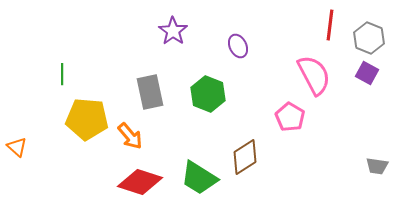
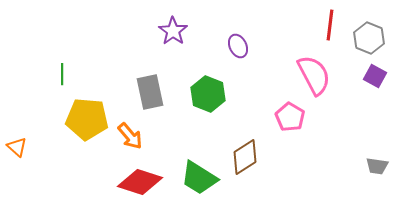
purple square: moved 8 px right, 3 px down
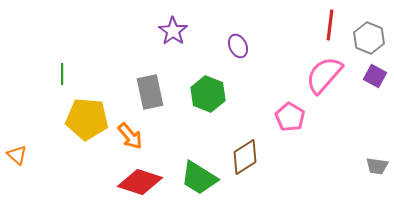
pink semicircle: moved 10 px right; rotated 111 degrees counterclockwise
orange triangle: moved 8 px down
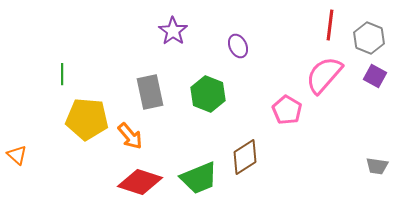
pink pentagon: moved 3 px left, 7 px up
green trapezoid: rotated 54 degrees counterclockwise
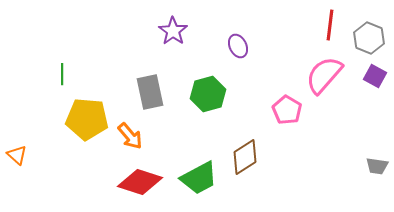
green hexagon: rotated 24 degrees clockwise
green trapezoid: rotated 6 degrees counterclockwise
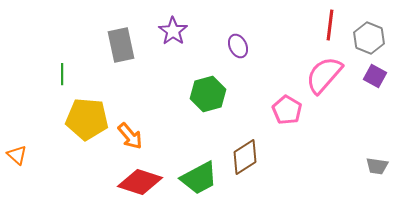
gray rectangle: moved 29 px left, 47 px up
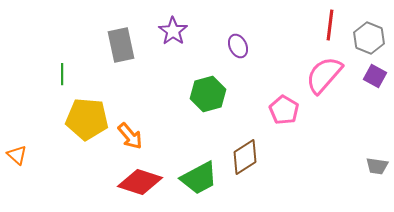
pink pentagon: moved 3 px left
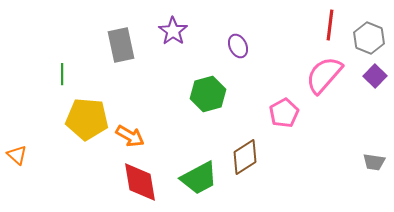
purple square: rotated 15 degrees clockwise
pink pentagon: moved 3 px down; rotated 12 degrees clockwise
orange arrow: rotated 20 degrees counterclockwise
gray trapezoid: moved 3 px left, 4 px up
red diamond: rotated 63 degrees clockwise
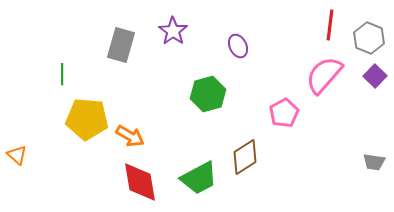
gray rectangle: rotated 28 degrees clockwise
